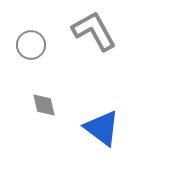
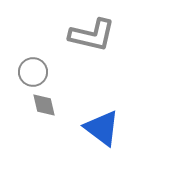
gray L-shape: moved 2 px left, 4 px down; rotated 132 degrees clockwise
gray circle: moved 2 px right, 27 px down
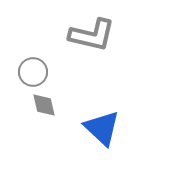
blue triangle: rotated 6 degrees clockwise
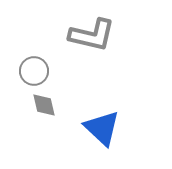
gray circle: moved 1 px right, 1 px up
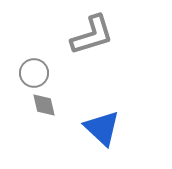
gray L-shape: rotated 30 degrees counterclockwise
gray circle: moved 2 px down
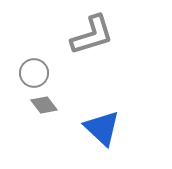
gray diamond: rotated 24 degrees counterclockwise
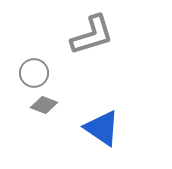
gray diamond: rotated 32 degrees counterclockwise
blue triangle: rotated 9 degrees counterclockwise
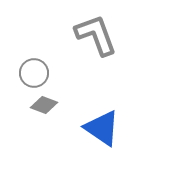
gray L-shape: moved 4 px right; rotated 93 degrees counterclockwise
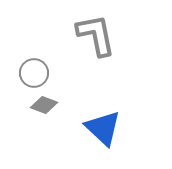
gray L-shape: rotated 9 degrees clockwise
blue triangle: moved 1 px right; rotated 9 degrees clockwise
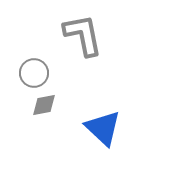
gray L-shape: moved 13 px left
gray diamond: rotated 32 degrees counterclockwise
